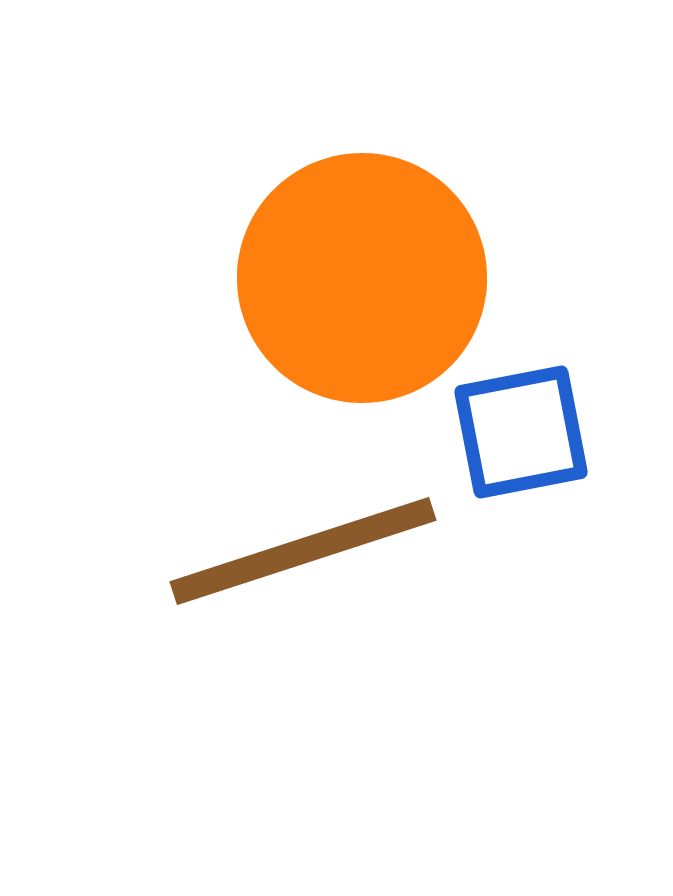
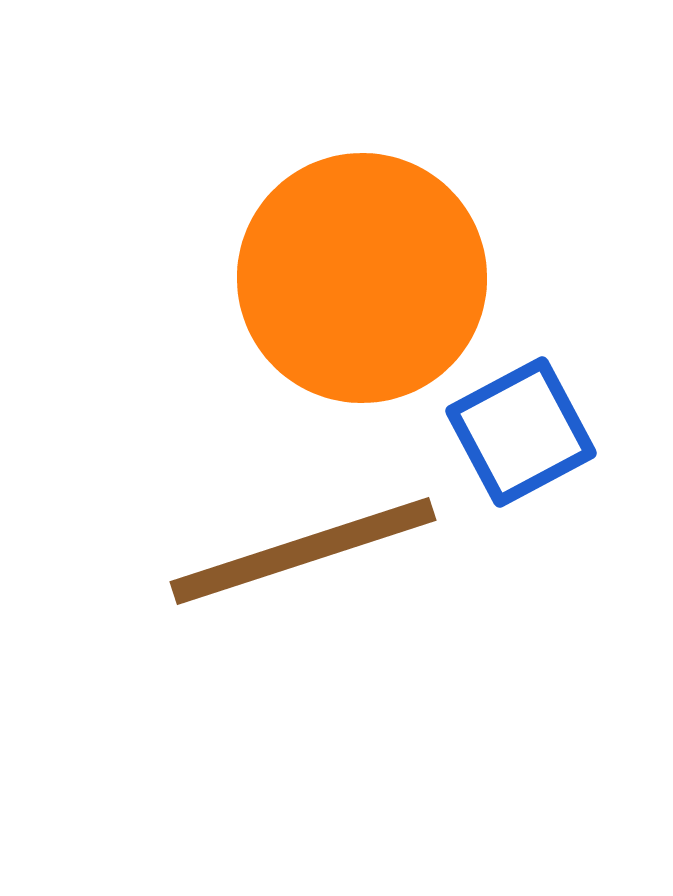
blue square: rotated 17 degrees counterclockwise
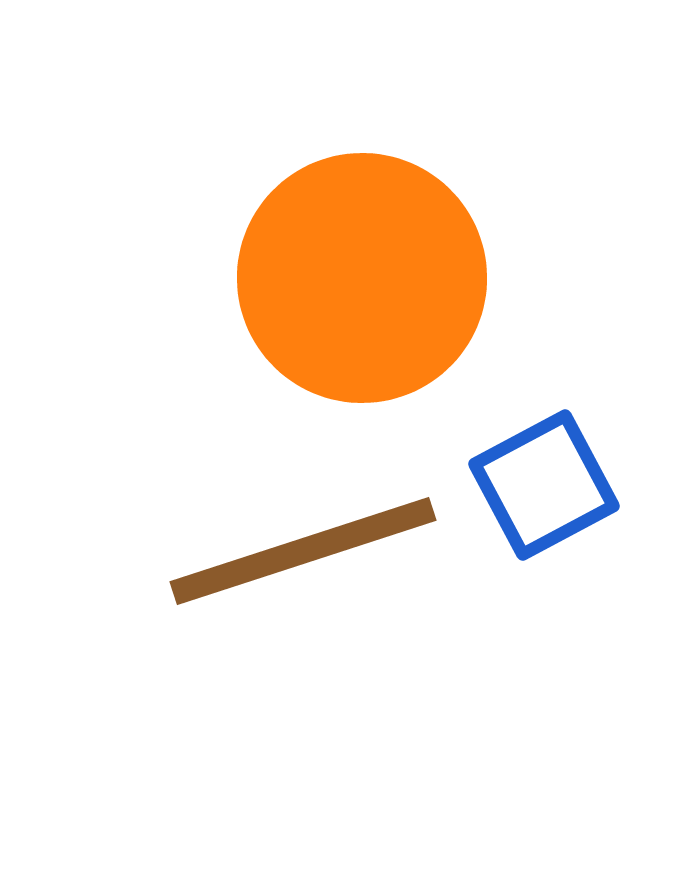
blue square: moved 23 px right, 53 px down
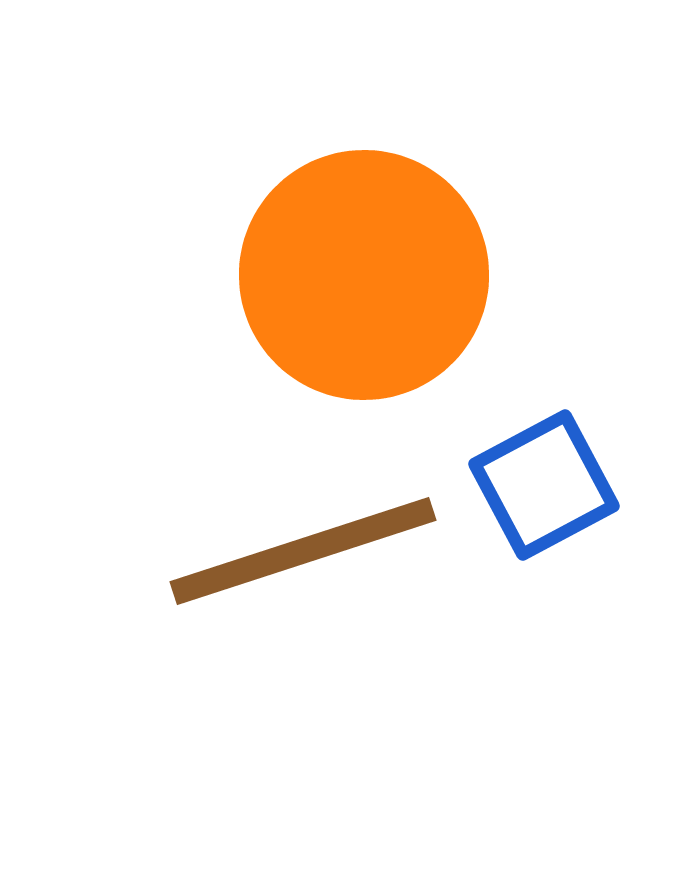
orange circle: moved 2 px right, 3 px up
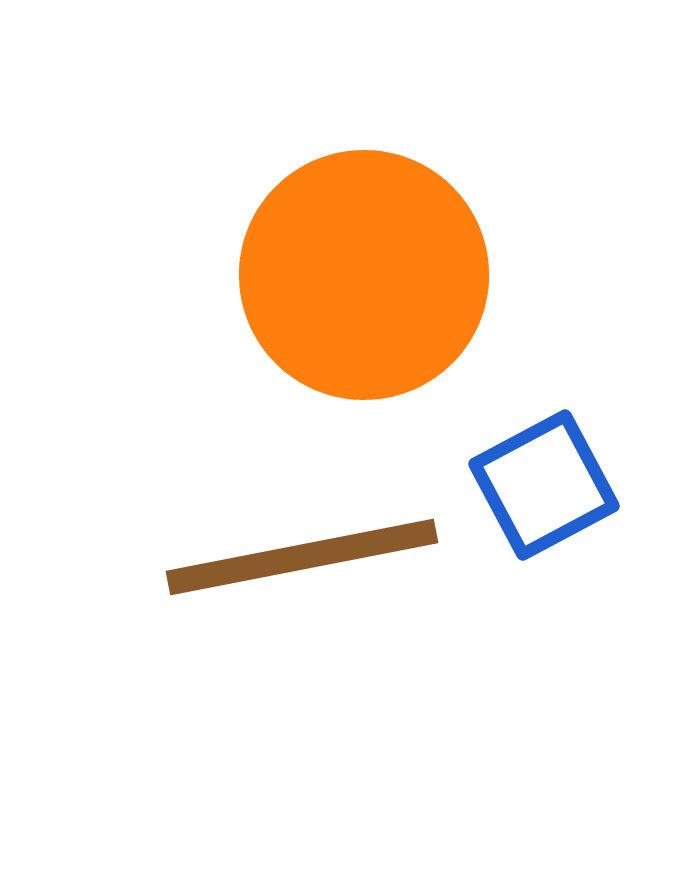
brown line: moved 1 px left, 6 px down; rotated 7 degrees clockwise
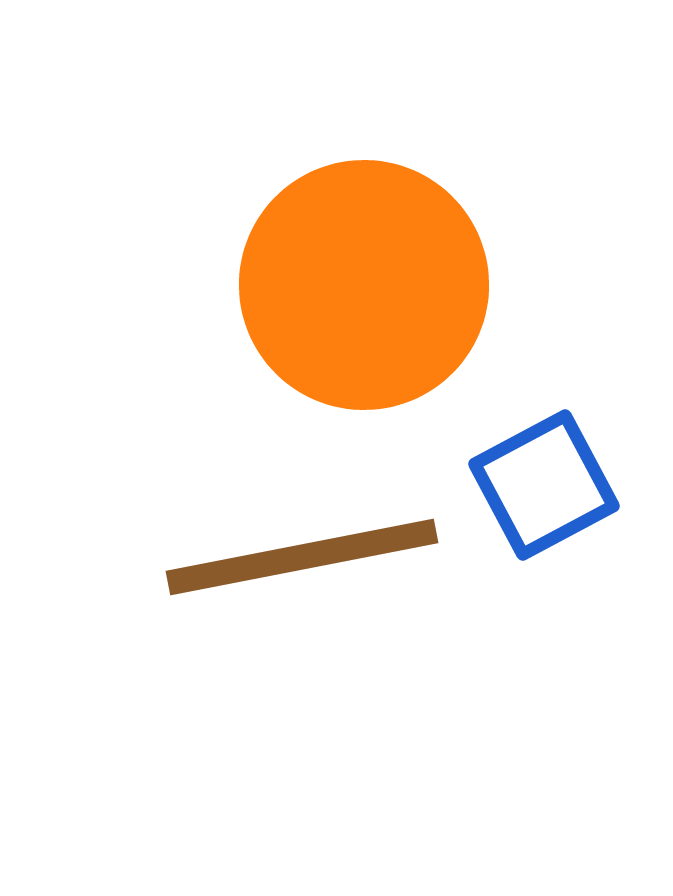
orange circle: moved 10 px down
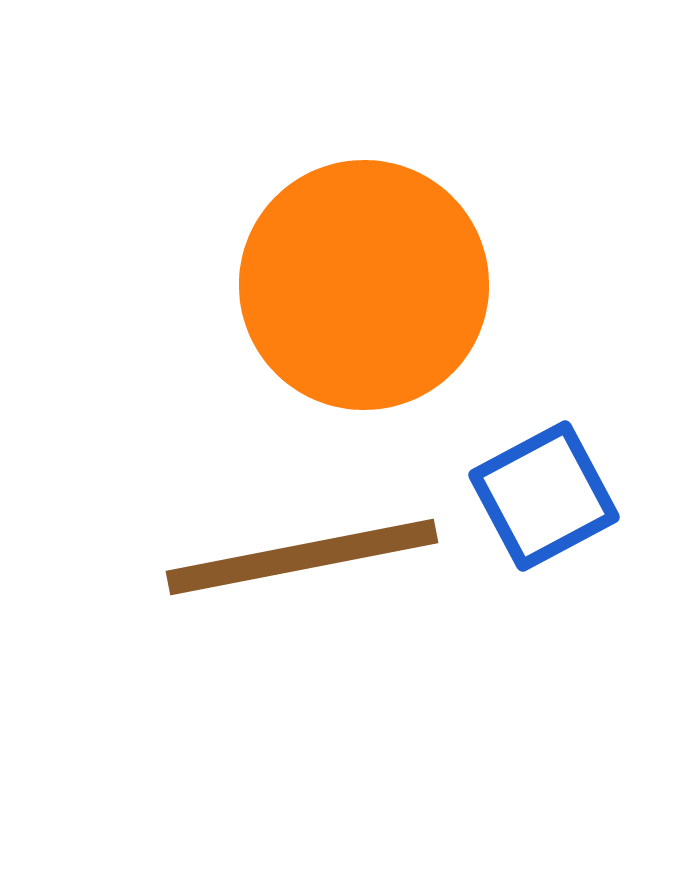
blue square: moved 11 px down
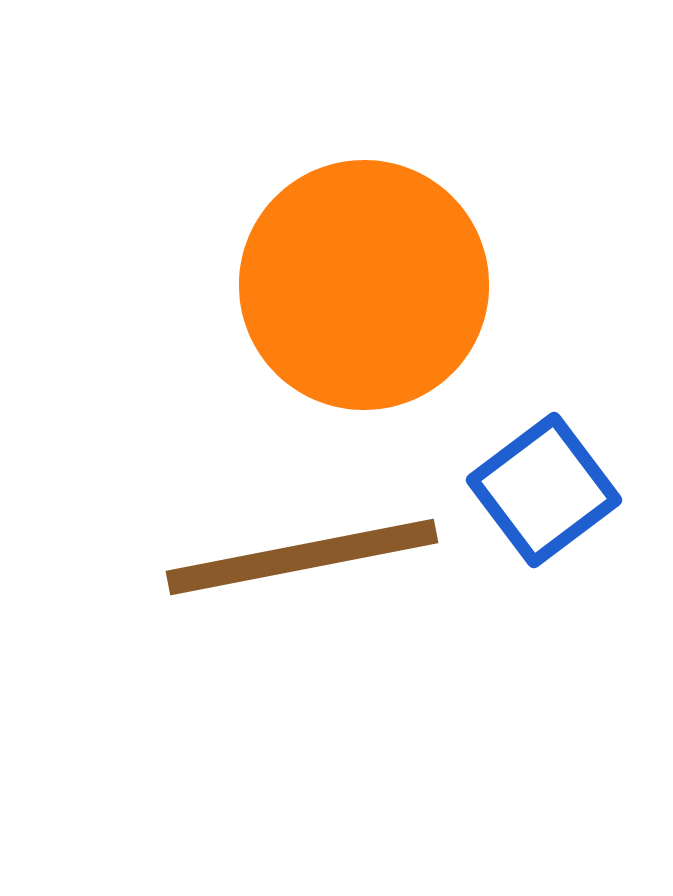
blue square: moved 6 px up; rotated 9 degrees counterclockwise
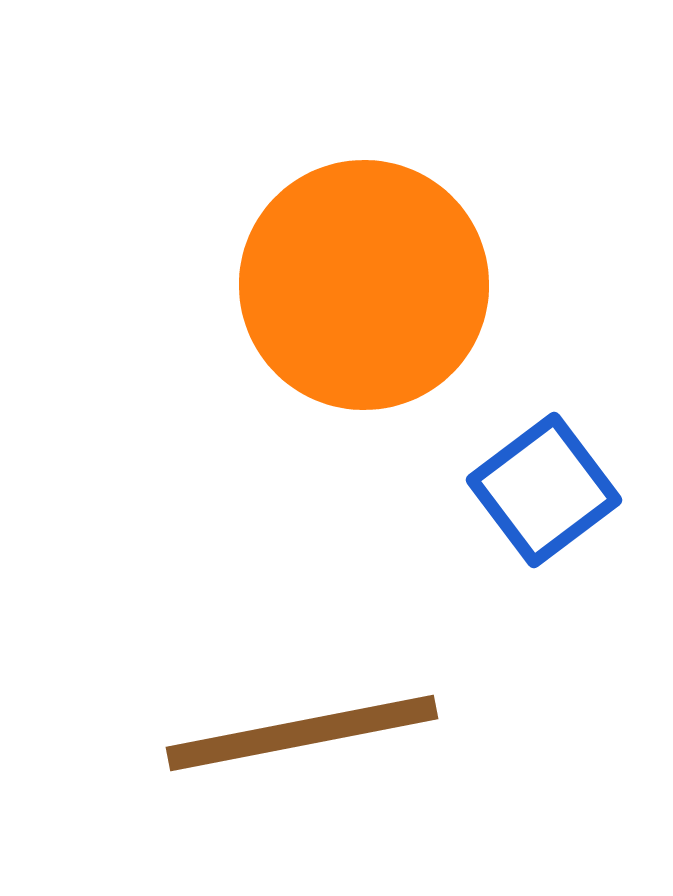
brown line: moved 176 px down
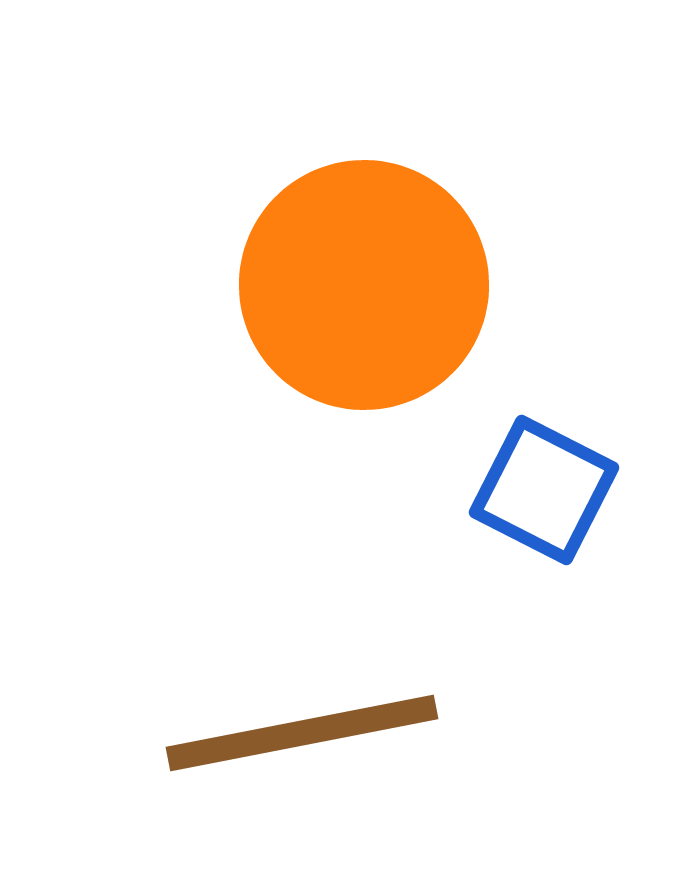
blue square: rotated 26 degrees counterclockwise
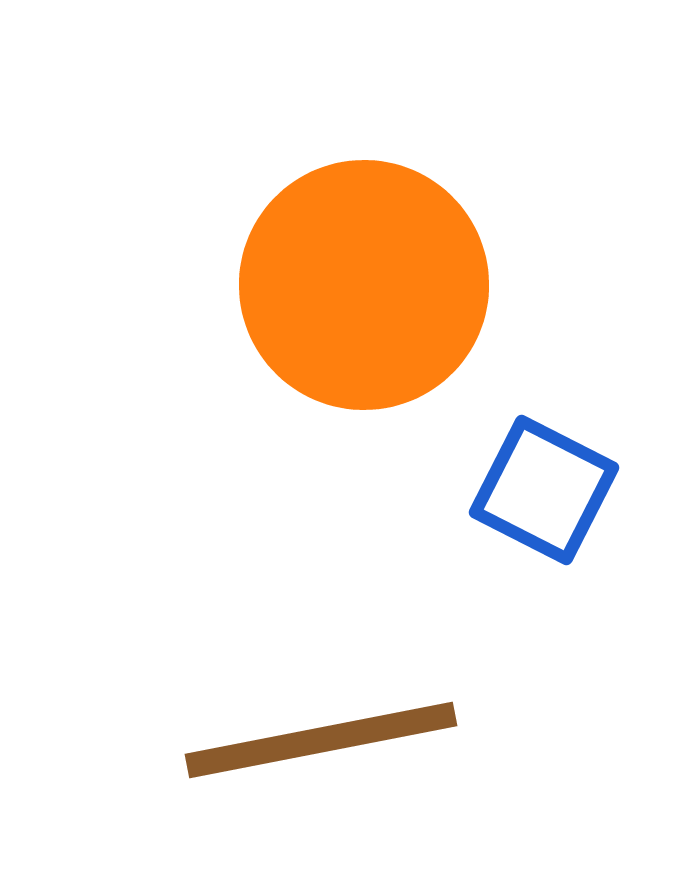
brown line: moved 19 px right, 7 px down
